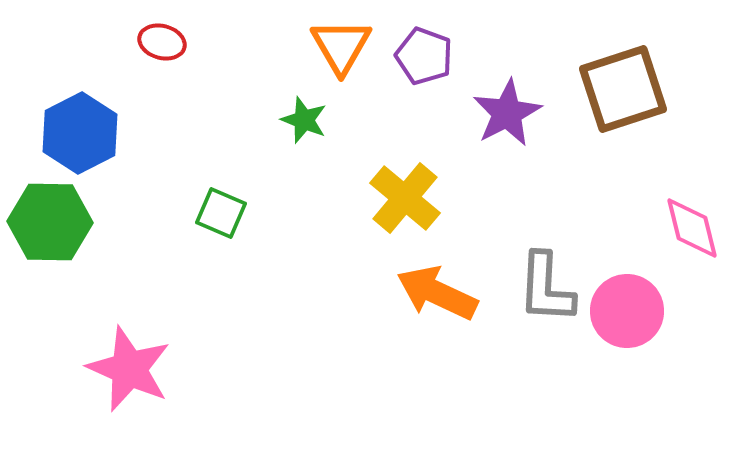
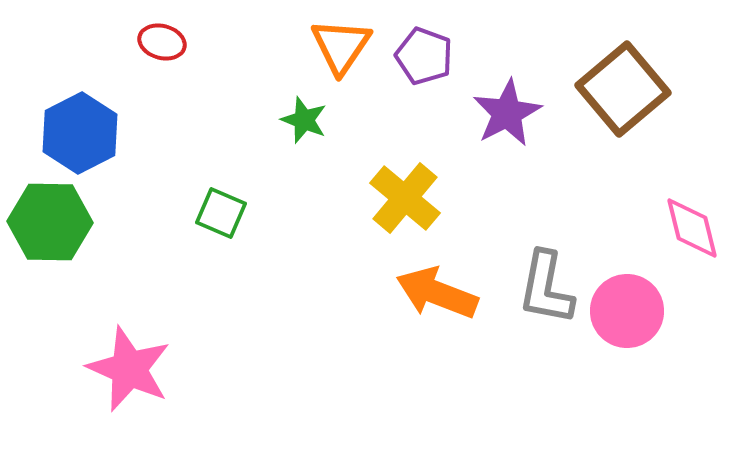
orange triangle: rotated 4 degrees clockwise
brown square: rotated 22 degrees counterclockwise
gray L-shape: rotated 8 degrees clockwise
orange arrow: rotated 4 degrees counterclockwise
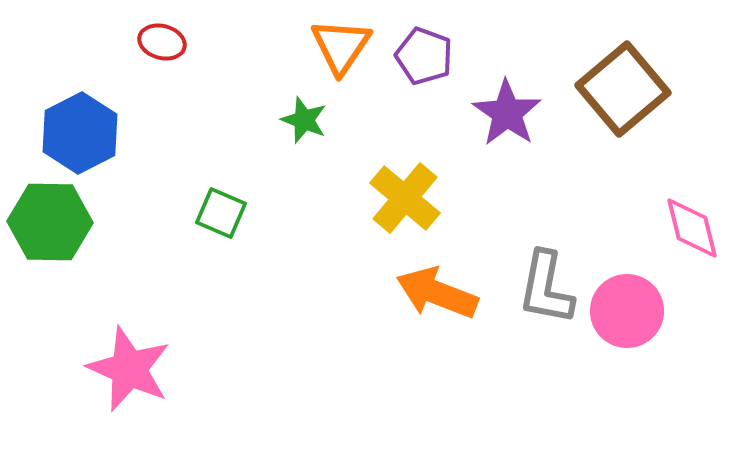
purple star: rotated 10 degrees counterclockwise
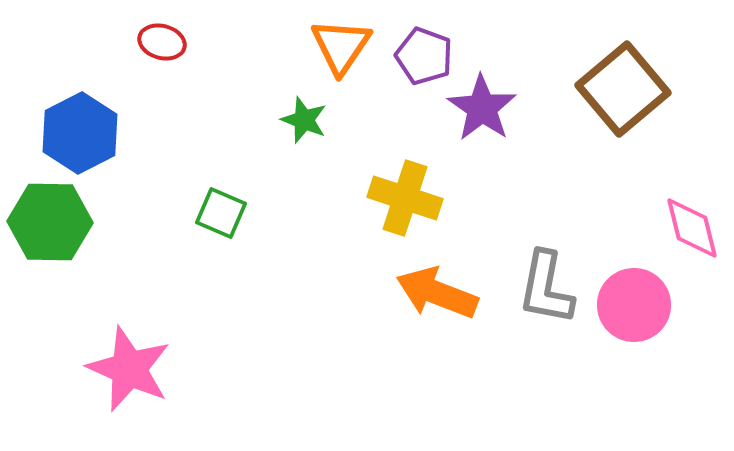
purple star: moved 25 px left, 5 px up
yellow cross: rotated 22 degrees counterclockwise
pink circle: moved 7 px right, 6 px up
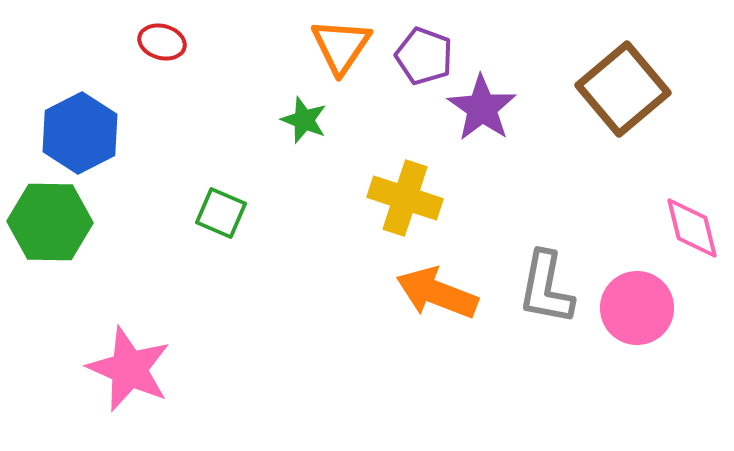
pink circle: moved 3 px right, 3 px down
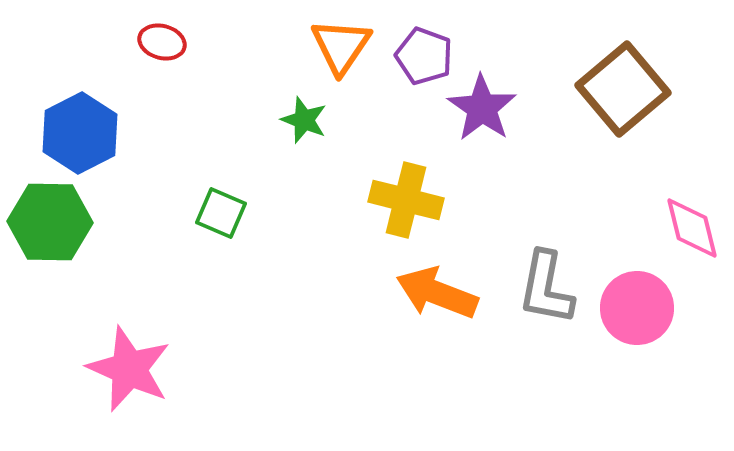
yellow cross: moved 1 px right, 2 px down; rotated 4 degrees counterclockwise
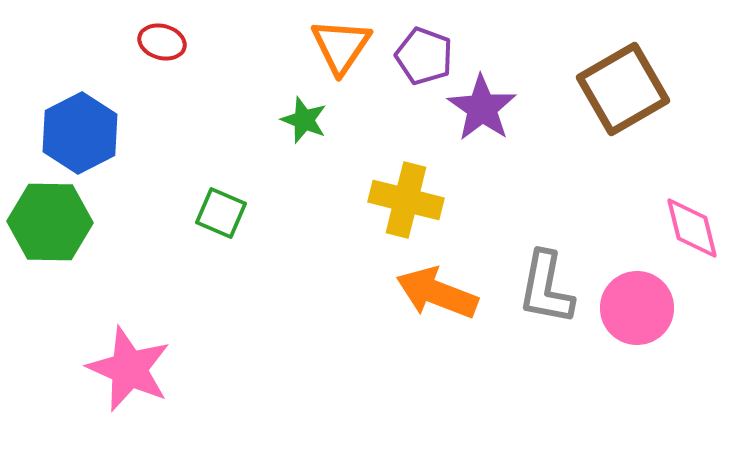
brown square: rotated 10 degrees clockwise
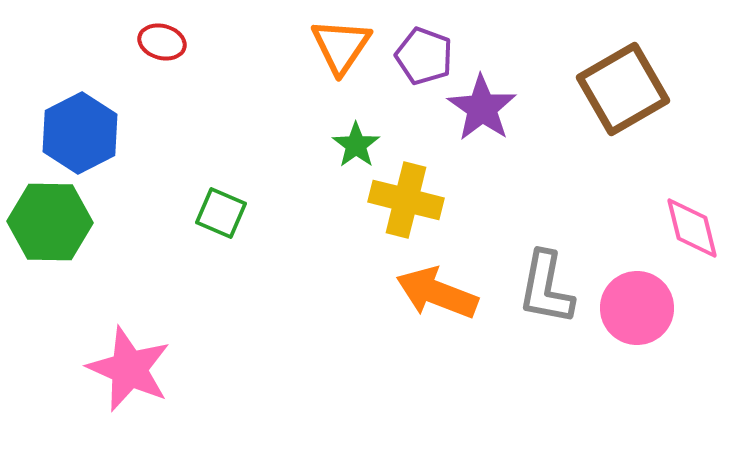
green star: moved 52 px right, 25 px down; rotated 15 degrees clockwise
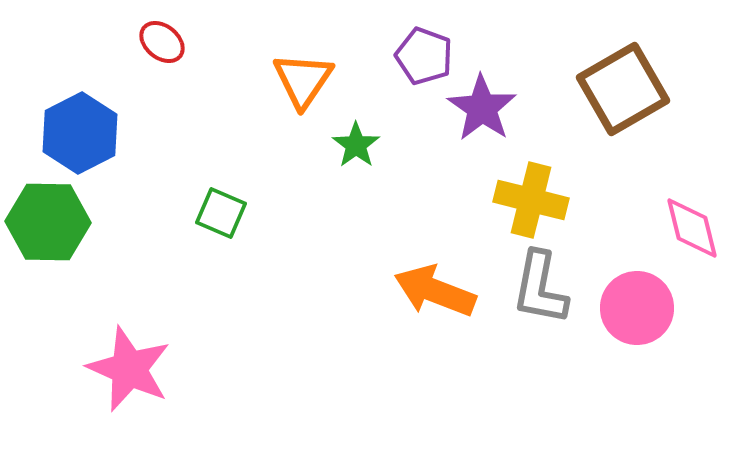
red ellipse: rotated 24 degrees clockwise
orange triangle: moved 38 px left, 34 px down
yellow cross: moved 125 px right
green hexagon: moved 2 px left
gray L-shape: moved 6 px left
orange arrow: moved 2 px left, 2 px up
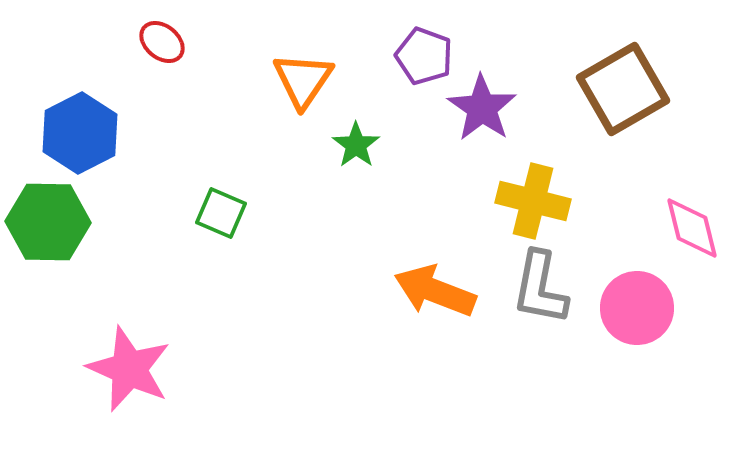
yellow cross: moved 2 px right, 1 px down
